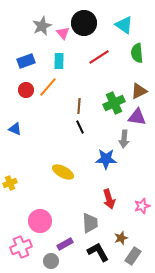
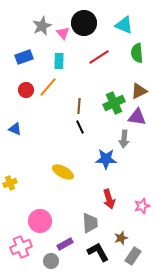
cyan triangle: rotated 12 degrees counterclockwise
blue rectangle: moved 2 px left, 4 px up
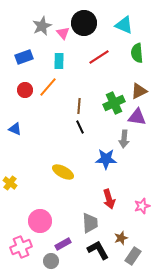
red circle: moved 1 px left
yellow cross: rotated 32 degrees counterclockwise
purple rectangle: moved 2 px left
black L-shape: moved 2 px up
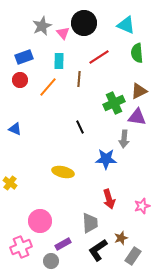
cyan triangle: moved 2 px right
red circle: moved 5 px left, 10 px up
brown line: moved 27 px up
yellow ellipse: rotated 15 degrees counterclockwise
black L-shape: rotated 95 degrees counterclockwise
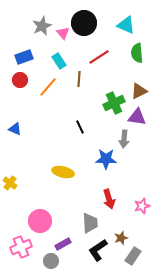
cyan rectangle: rotated 35 degrees counterclockwise
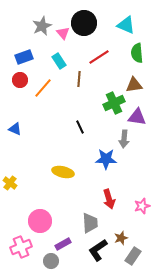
orange line: moved 5 px left, 1 px down
brown triangle: moved 5 px left, 6 px up; rotated 18 degrees clockwise
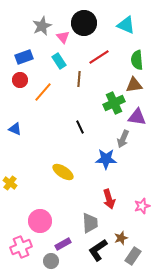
pink triangle: moved 4 px down
green semicircle: moved 7 px down
orange line: moved 4 px down
gray arrow: moved 1 px left; rotated 18 degrees clockwise
yellow ellipse: rotated 20 degrees clockwise
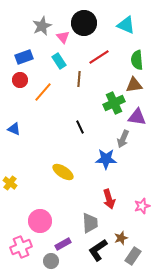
blue triangle: moved 1 px left
